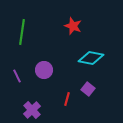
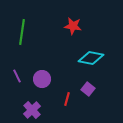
red star: rotated 12 degrees counterclockwise
purple circle: moved 2 px left, 9 px down
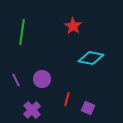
red star: rotated 24 degrees clockwise
purple line: moved 1 px left, 4 px down
purple square: moved 19 px down; rotated 16 degrees counterclockwise
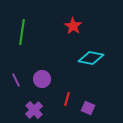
purple cross: moved 2 px right
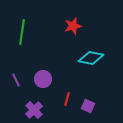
red star: rotated 24 degrees clockwise
purple circle: moved 1 px right
purple square: moved 2 px up
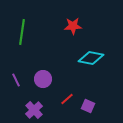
red star: rotated 12 degrees clockwise
red line: rotated 32 degrees clockwise
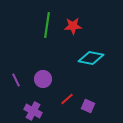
green line: moved 25 px right, 7 px up
purple cross: moved 1 px left, 1 px down; rotated 18 degrees counterclockwise
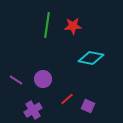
purple line: rotated 32 degrees counterclockwise
purple cross: moved 1 px up; rotated 30 degrees clockwise
